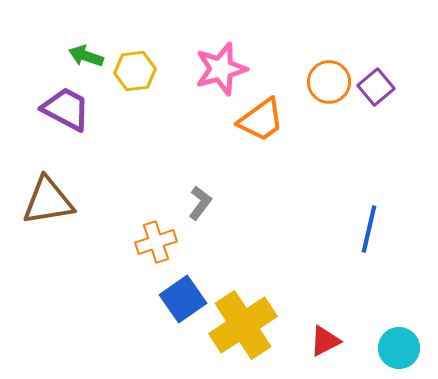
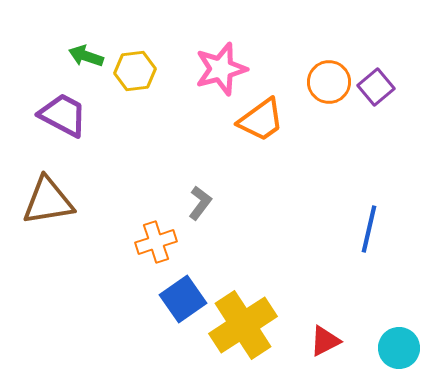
purple trapezoid: moved 3 px left, 6 px down
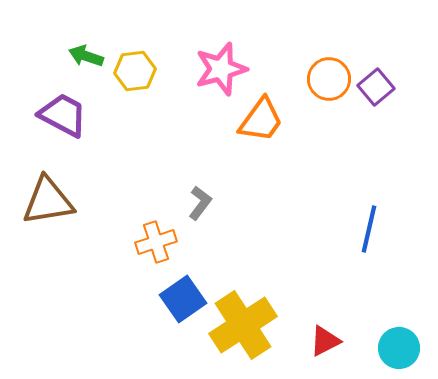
orange circle: moved 3 px up
orange trapezoid: rotated 18 degrees counterclockwise
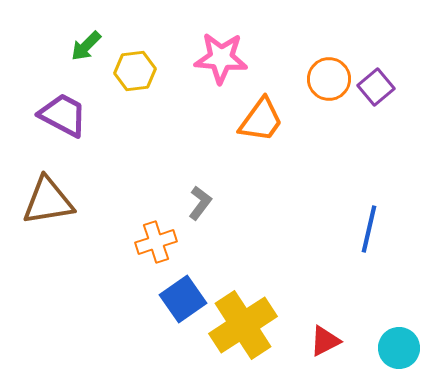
green arrow: moved 10 px up; rotated 64 degrees counterclockwise
pink star: moved 11 px up; rotated 20 degrees clockwise
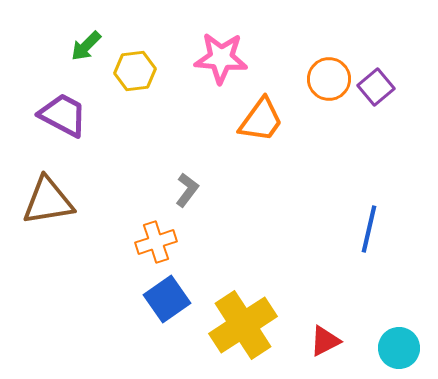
gray L-shape: moved 13 px left, 13 px up
blue square: moved 16 px left
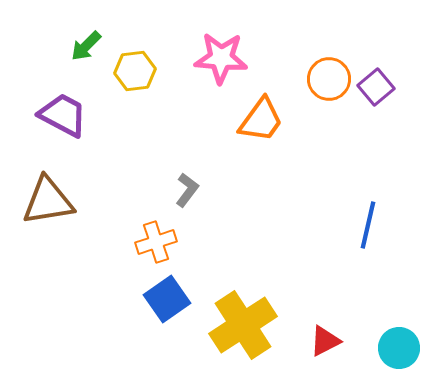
blue line: moved 1 px left, 4 px up
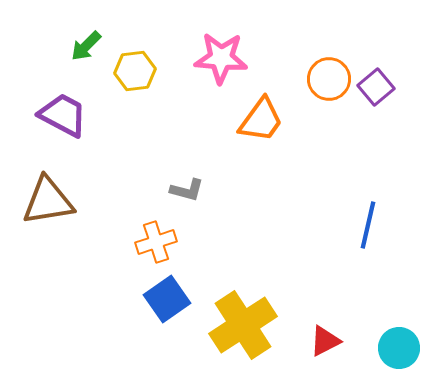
gray L-shape: rotated 68 degrees clockwise
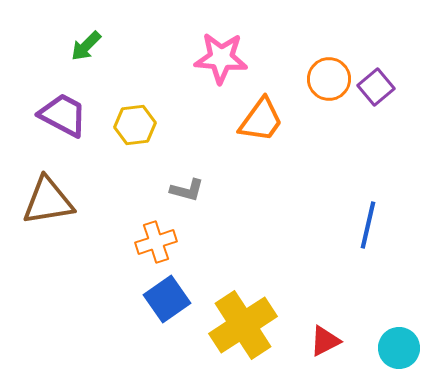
yellow hexagon: moved 54 px down
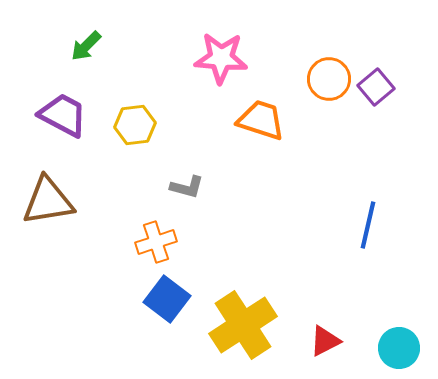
orange trapezoid: rotated 108 degrees counterclockwise
gray L-shape: moved 3 px up
blue square: rotated 18 degrees counterclockwise
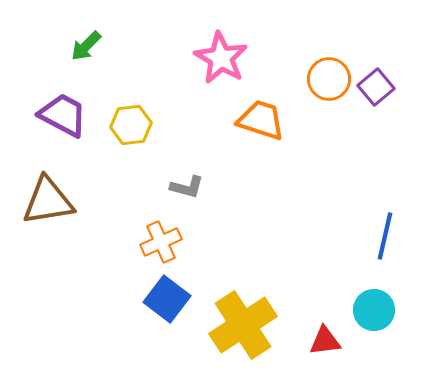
pink star: rotated 26 degrees clockwise
yellow hexagon: moved 4 px left
blue line: moved 17 px right, 11 px down
orange cross: moved 5 px right; rotated 6 degrees counterclockwise
red triangle: rotated 20 degrees clockwise
cyan circle: moved 25 px left, 38 px up
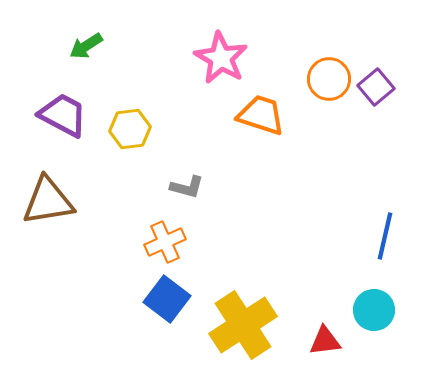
green arrow: rotated 12 degrees clockwise
orange trapezoid: moved 5 px up
yellow hexagon: moved 1 px left, 4 px down
orange cross: moved 4 px right
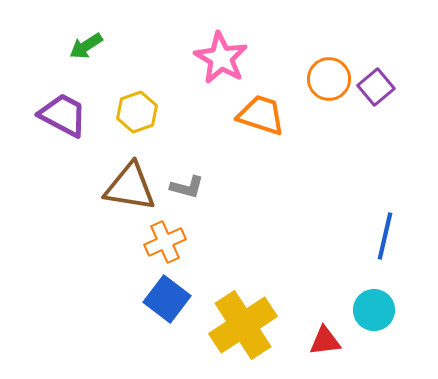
yellow hexagon: moved 7 px right, 17 px up; rotated 12 degrees counterclockwise
brown triangle: moved 82 px right, 14 px up; rotated 18 degrees clockwise
